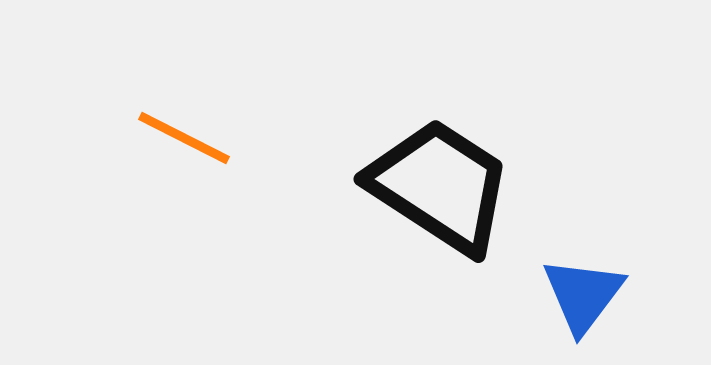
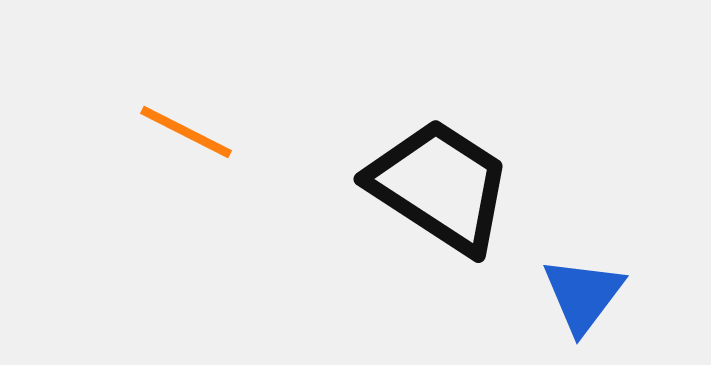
orange line: moved 2 px right, 6 px up
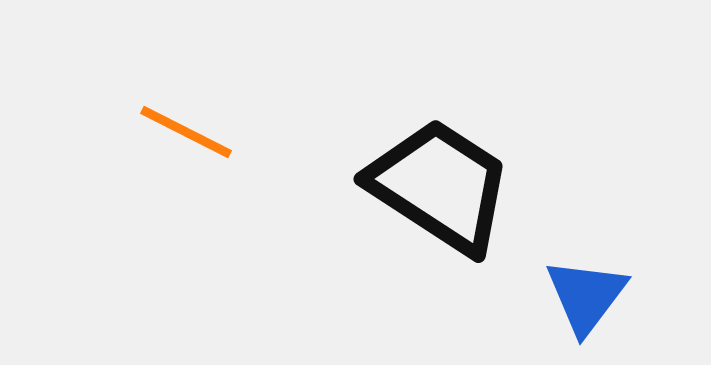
blue triangle: moved 3 px right, 1 px down
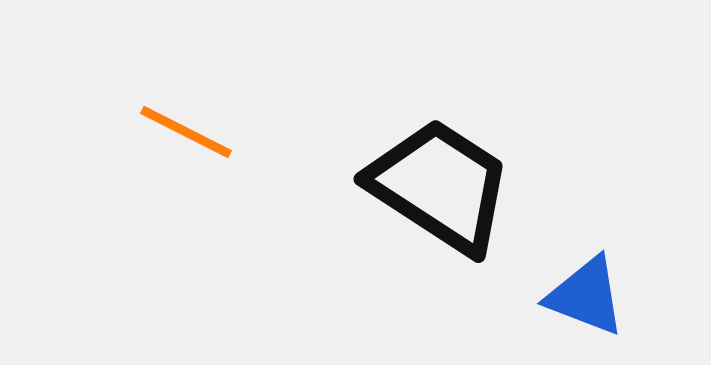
blue triangle: rotated 46 degrees counterclockwise
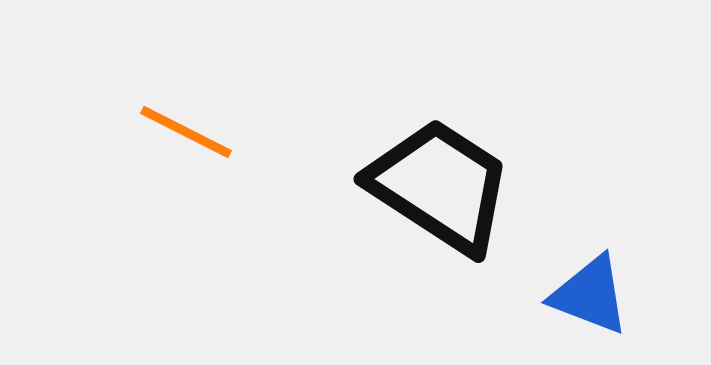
blue triangle: moved 4 px right, 1 px up
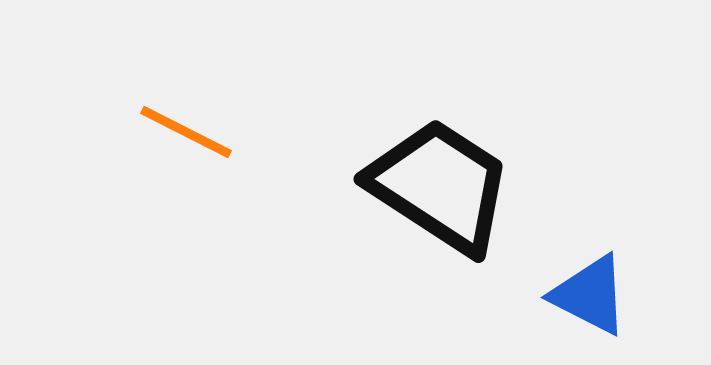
blue triangle: rotated 6 degrees clockwise
